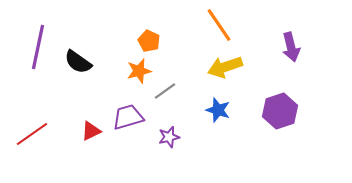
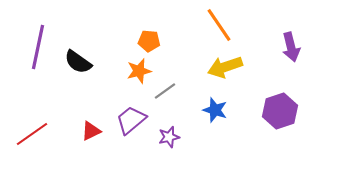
orange pentagon: rotated 20 degrees counterclockwise
blue star: moved 3 px left
purple trapezoid: moved 3 px right, 3 px down; rotated 24 degrees counterclockwise
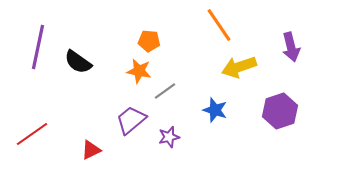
yellow arrow: moved 14 px right
orange star: rotated 25 degrees clockwise
red triangle: moved 19 px down
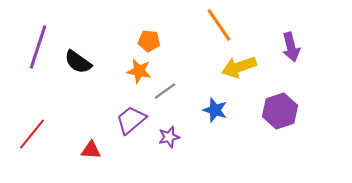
purple line: rotated 6 degrees clockwise
red line: rotated 16 degrees counterclockwise
red triangle: rotated 30 degrees clockwise
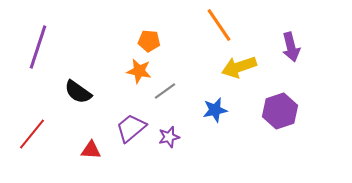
black semicircle: moved 30 px down
blue star: rotated 30 degrees counterclockwise
purple trapezoid: moved 8 px down
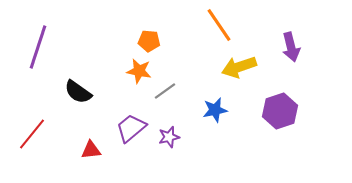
red triangle: rotated 10 degrees counterclockwise
